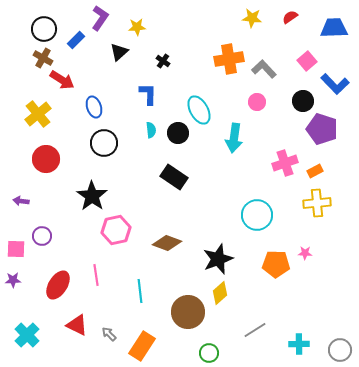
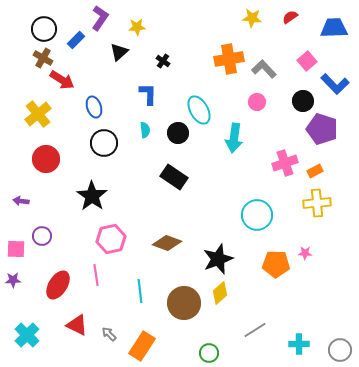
cyan semicircle at (151, 130): moved 6 px left
pink hexagon at (116, 230): moved 5 px left, 9 px down
brown circle at (188, 312): moved 4 px left, 9 px up
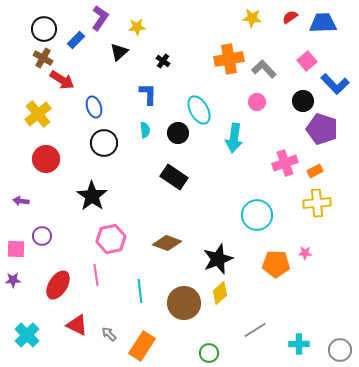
blue trapezoid at (334, 28): moved 11 px left, 5 px up
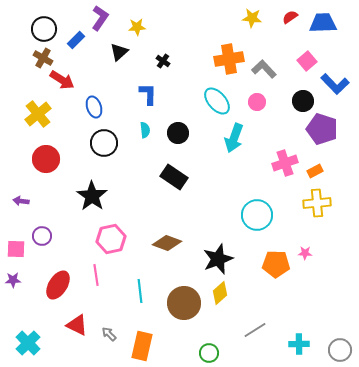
cyan ellipse at (199, 110): moved 18 px right, 9 px up; rotated 12 degrees counterclockwise
cyan arrow at (234, 138): rotated 12 degrees clockwise
cyan cross at (27, 335): moved 1 px right, 8 px down
orange rectangle at (142, 346): rotated 20 degrees counterclockwise
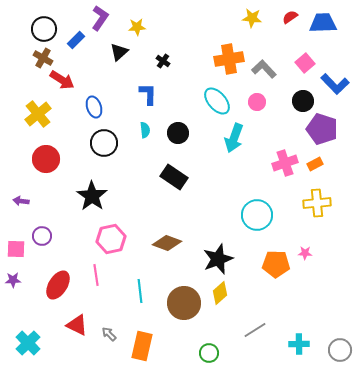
pink square at (307, 61): moved 2 px left, 2 px down
orange rectangle at (315, 171): moved 7 px up
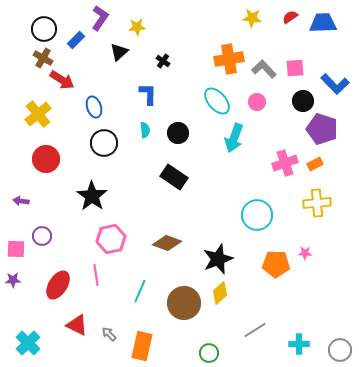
pink square at (305, 63): moved 10 px left, 5 px down; rotated 36 degrees clockwise
cyan line at (140, 291): rotated 30 degrees clockwise
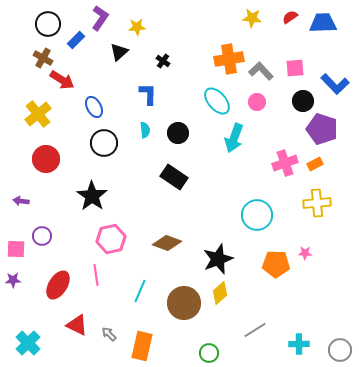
black circle at (44, 29): moved 4 px right, 5 px up
gray L-shape at (264, 69): moved 3 px left, 2 px down
blue ellipse at (94, 107): rotated 10 degrees counterclockwise
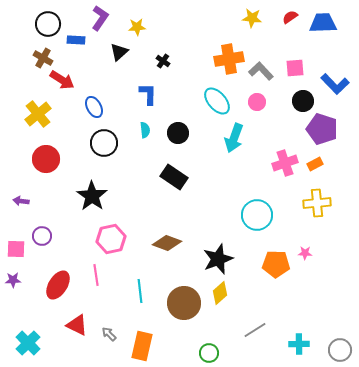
blue rectangle at (76, 40): rotated 48 degrees clockwise
cyan line at (140, 291): rotated 30 degrees counterclockwise
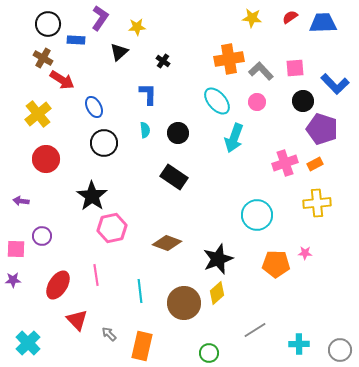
pink hexagon at (111, 239): moved 1 px right, 11 px up
yellow diamond at (220, 293): moved 3 px left
red triangle at (77, 325): moved 5 px up; rotated 20 degrees clockwise
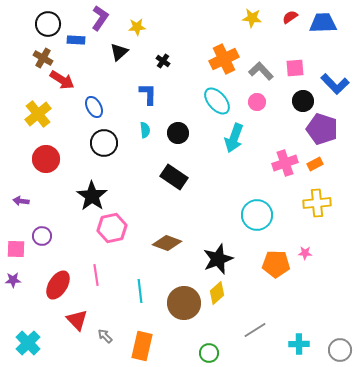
orange cross at (229, 59): moved 5 px left; rotated 16 degrees counterclockwise
gray arrow at (109, 334): moved 4 px left, 2 px down
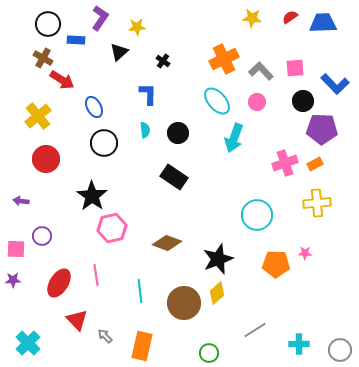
yellow cross at (38, 114): moved 2 px down
purple pentagon at (322, 129): rotated 16 degrees counterclockwise
red ellipse at (58, 285): moved 1 px right, 2 px up
